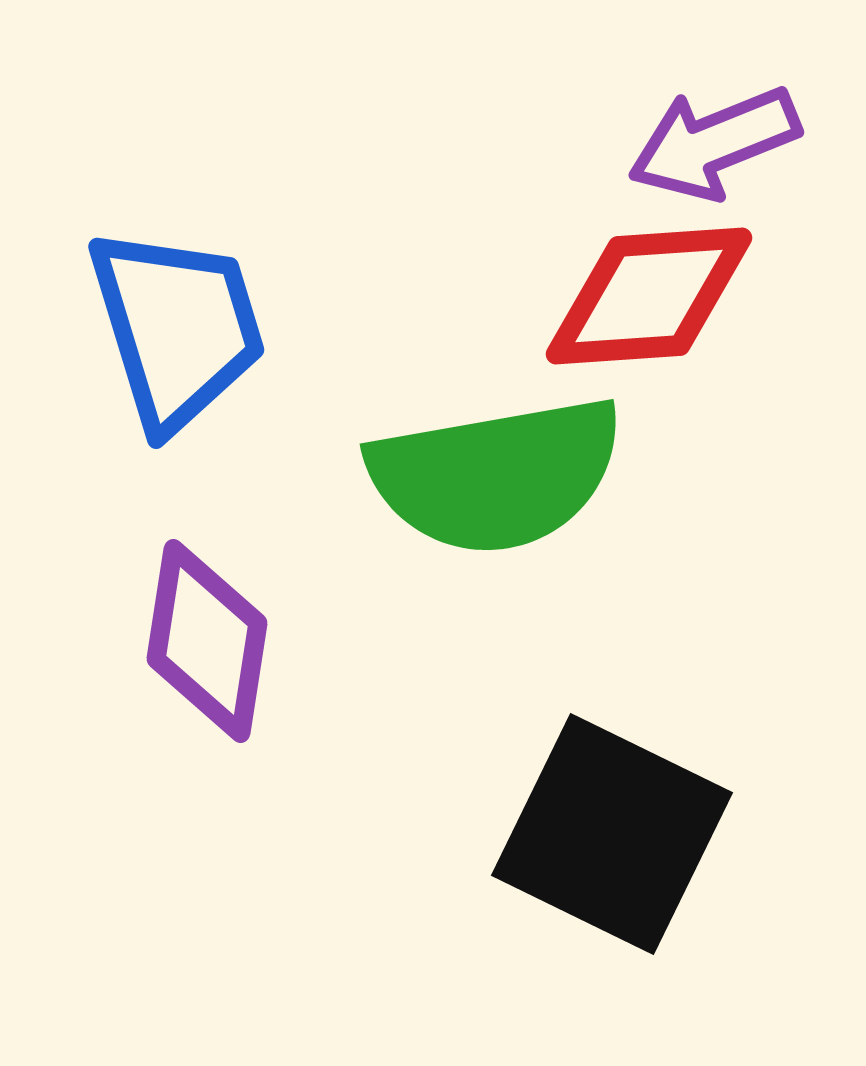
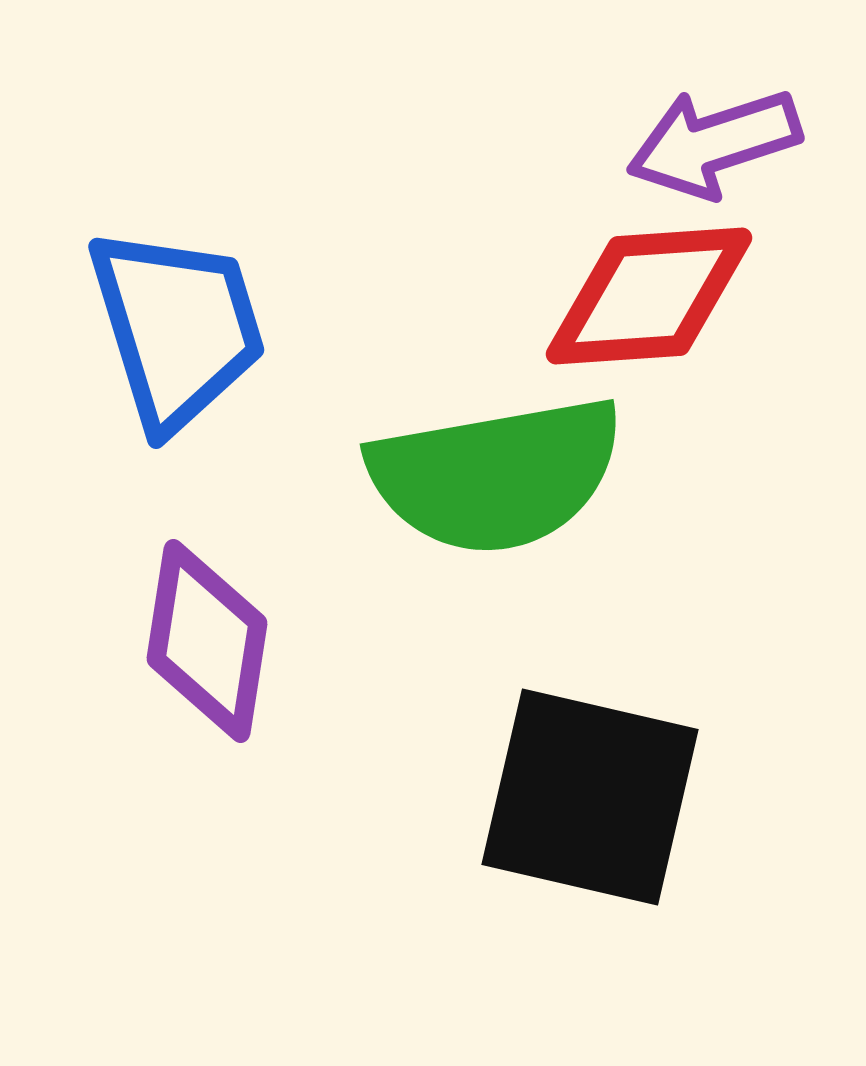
purple arrow: rotated 4 degrees clockwise
black square: moved 22 px left, 37 px up; rotated 13 degrees counterclockwise
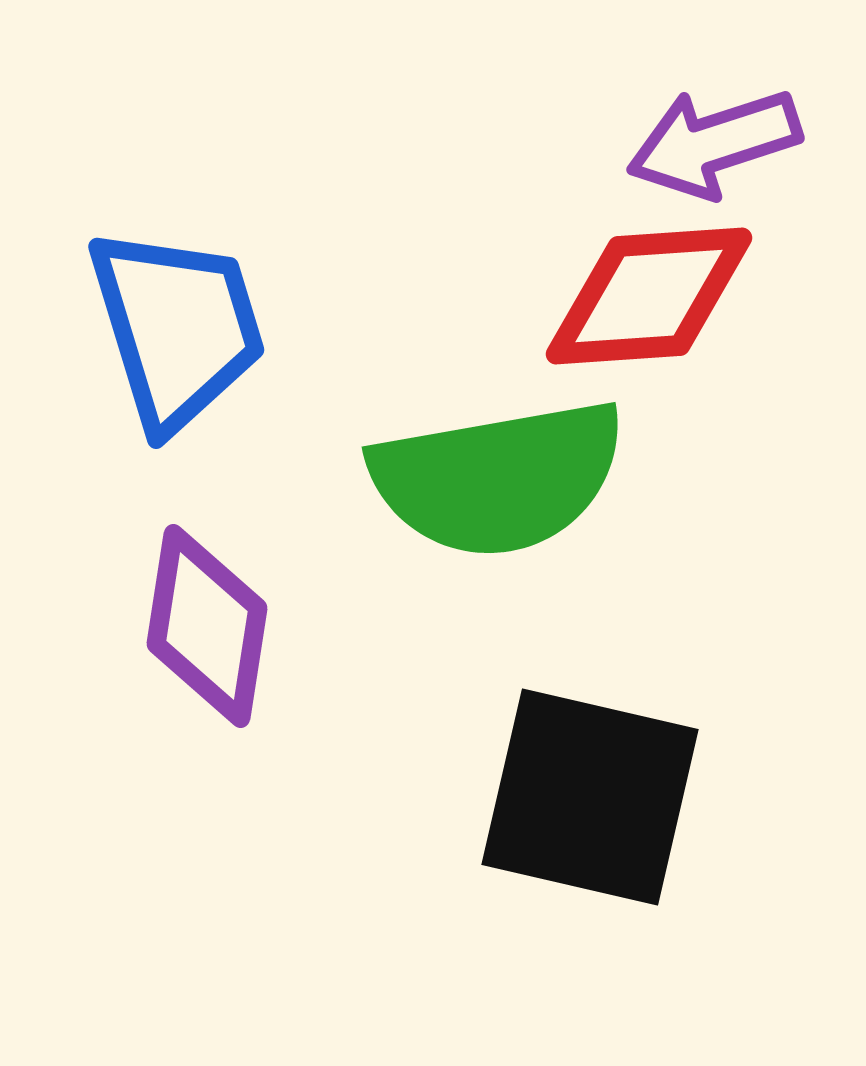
green semicircle: moved 2 px right, 3 px down
purple diamond: moved 15 px up
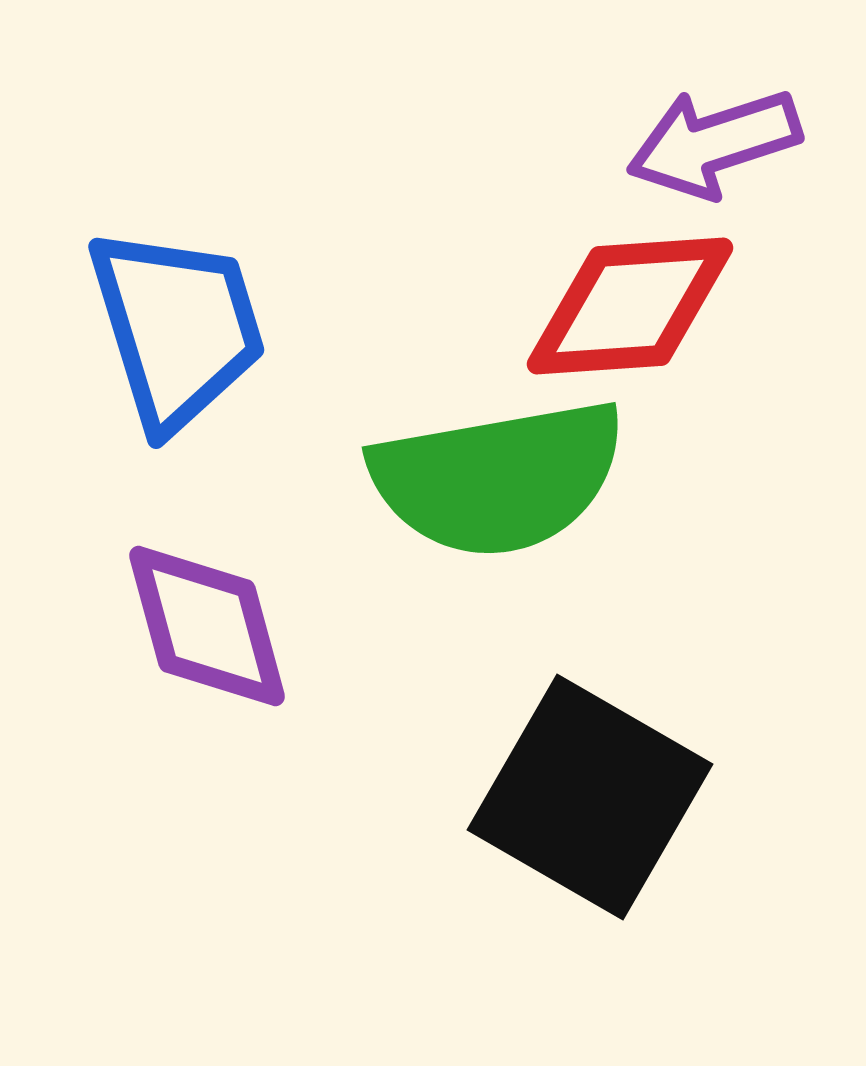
red diamond: moved 19 px left, 10 px down
purple diamond: rotated 24 degrees counterclockwise
black square: rotated 17 degrees clockwise
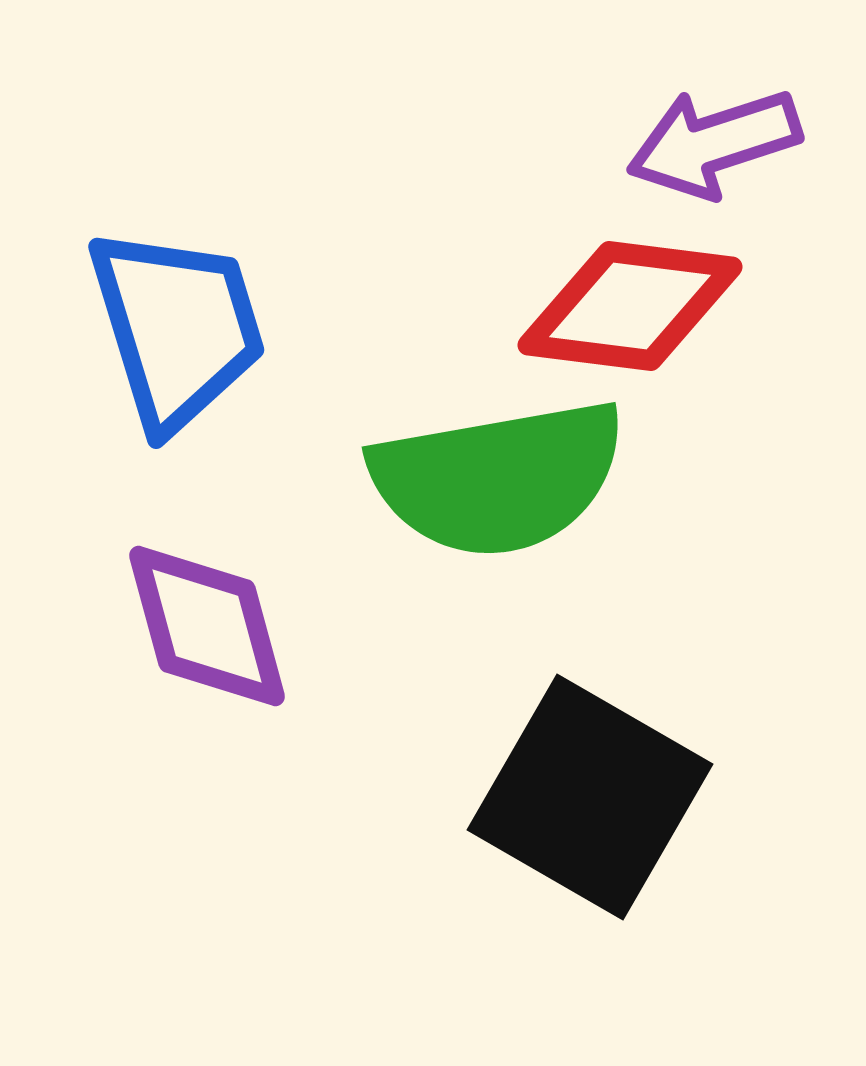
red diamond: rotated 11 degrees clockwise
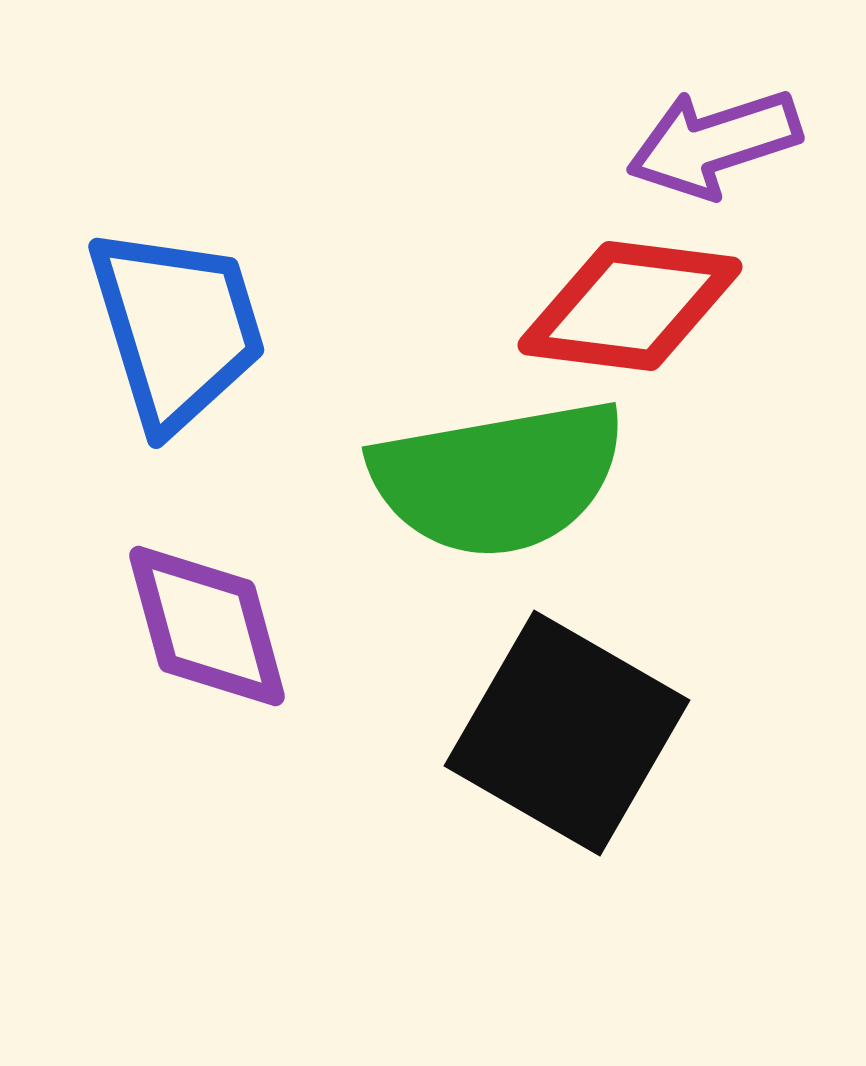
black square: moved 23 px left, 64 px up
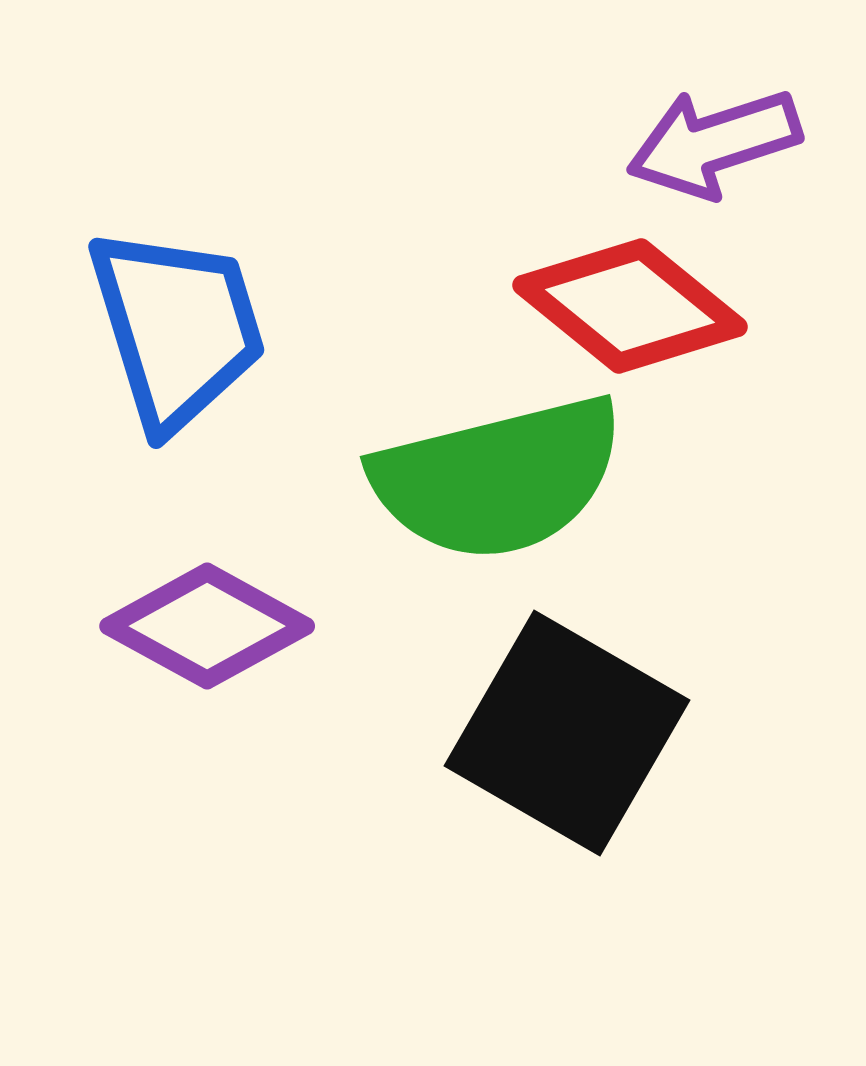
red diamond: rotated 32 degrees clockwise
green semicircle: rotated 4 degrees counterclockwise
purple diamond: rotated 46 degrees counterclockwise
